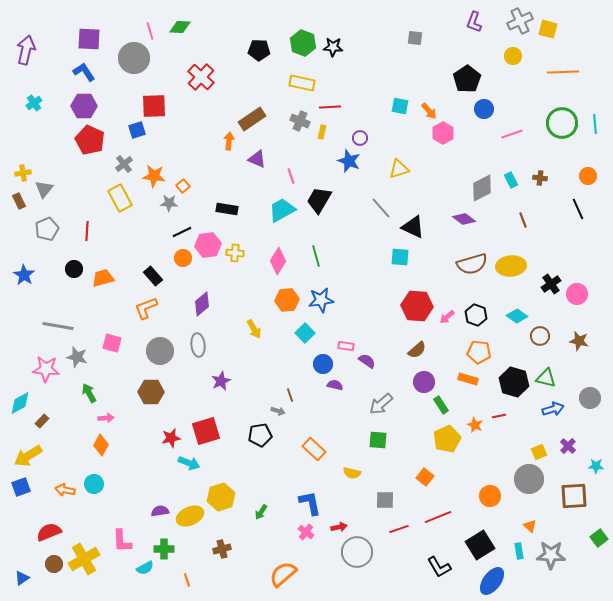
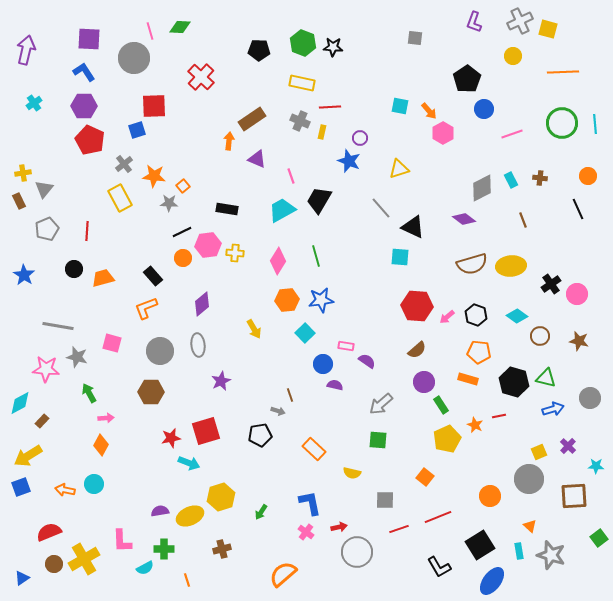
gray star at (551, 555): rotated 16 degrees clockwise
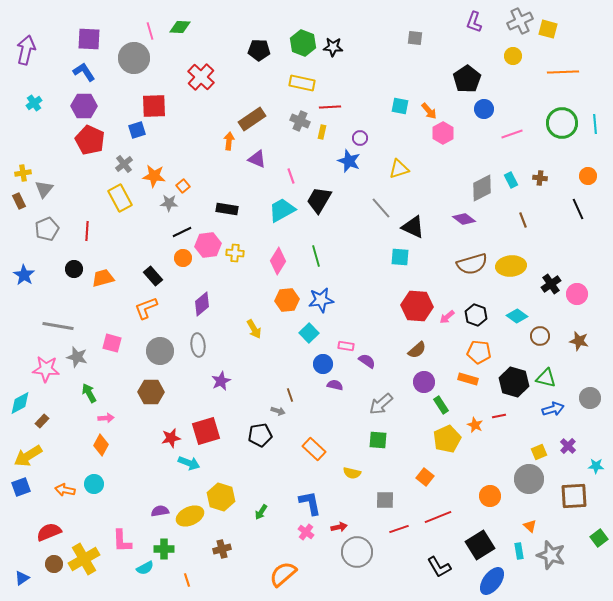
cyan square at (305, 333): moved 4 px right
yellow hexagon at (221, 497): rotated 24 degrees counterclockwise
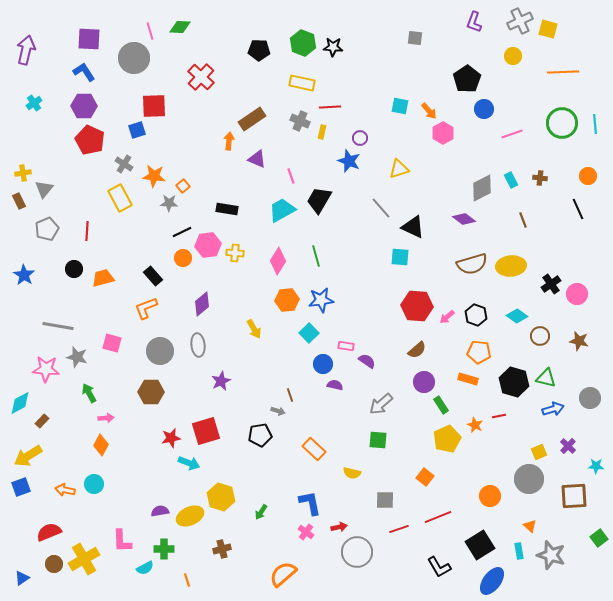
gray cross at (124, 164): rotated 18 degrees counterclockwise
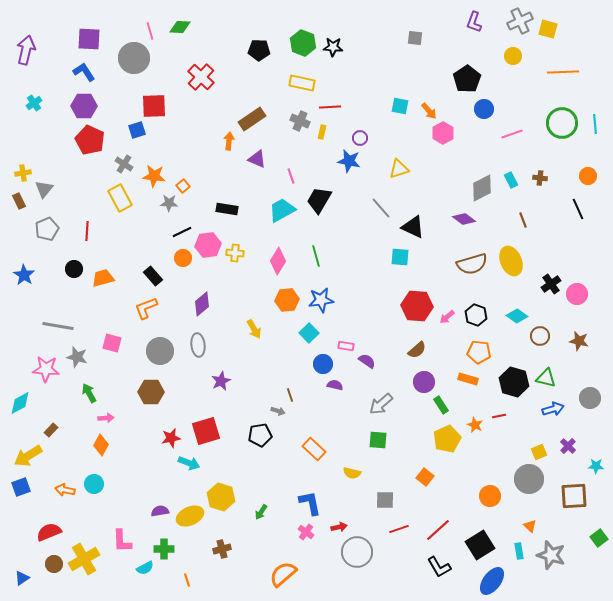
blue star at (349, 161): rotated 10 degrees counterclockwise
yellow ellipse at (511, 266): moved 5 px up; rotated 72 degrees clockwise
brown rectangle at (42, 421): moved 9 px right, 9 px down
red line at (438, 517): moved 13 px down; rotated 20 degrees counterclockwise
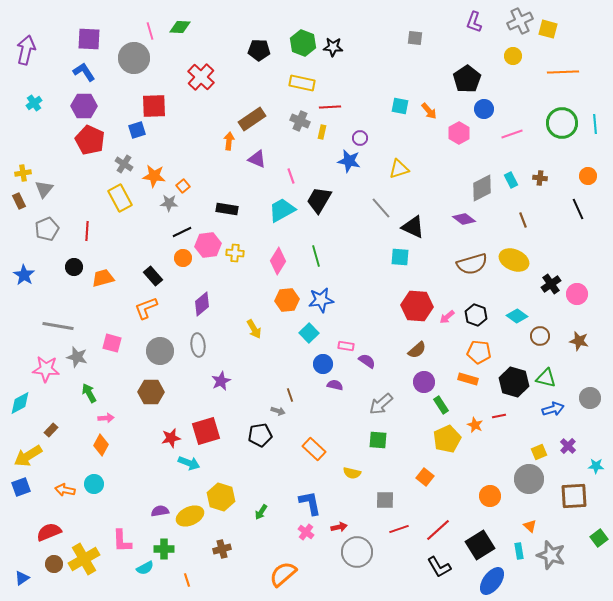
pink hexagon at (443, 133): moved 16 px right
yellow ellipse at (511, 261): moved 3 px right, 1 px up; rotated 44 degrees counterclockwise
black circle at (74, 269): moved 2 px up
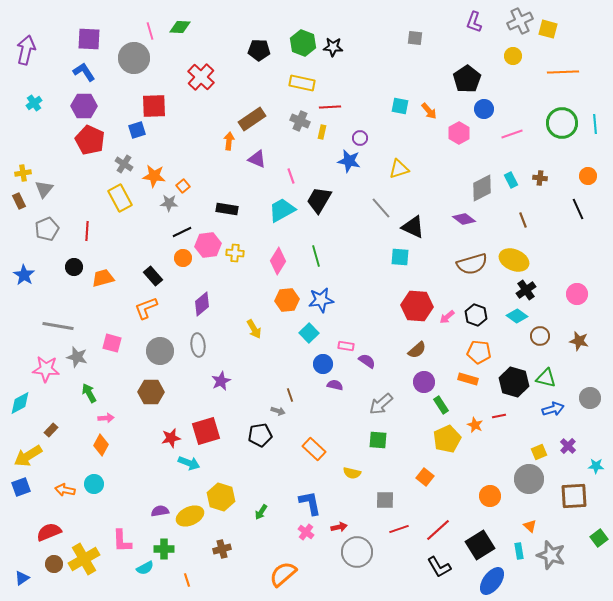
black cross at (551, 284): moved 25 px left, 6 px down
